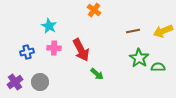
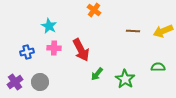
brown line: rotated 16 degrees clockwise
green star: moved 14 px left, 21 px down
green arrow: rotated 88 degrees clockwise
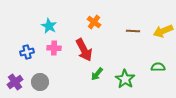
orange cross: moved 12 px down
red arrow: moved 3 px right
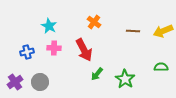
green semicircle: moved 3 px right
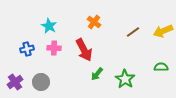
brown line: moved 1 px down; rotated 40 degrees counterclockwise
blue cross: moved 3 px up
gray circle: moved 1 px right
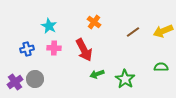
green arrow: rotated 32 degrees clockwise
gray circle: moved 6 px left, 3 px up
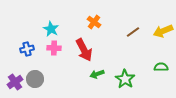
cyan star: moved 2 px right, 3 px down
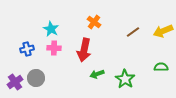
red arrow: rotated 40 degrees clockwise
gray circle: moved 1 px right, 1 px up
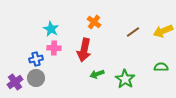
blue cross: moved 9 px right, 10 px down
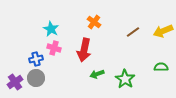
pink cross: rotated 16 degrees clockwise
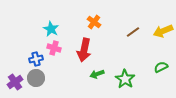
green semicircle: rotated 24 degrees counterclockwise
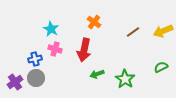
pink cross: moved 1 px right, 1 px down
blue cross: moved 1 px left
